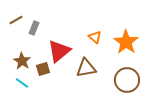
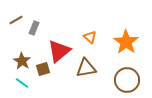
orange triangle: moved 5 px left
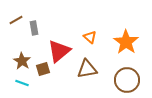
gray rectangle: rotated 32 degrees counterclockwise
brown triangle: moved 1 px right, 1 px down
cyan line: rotated 16 degrees counterclockwise
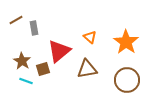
cyan line: moved 4 px right, 2 px up
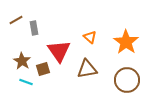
red triangle: rotated 25 degrees counterclockwise
cyan line: moved 1 px down
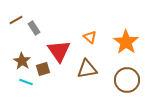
gray rectangle: rotated 24 degrees counterclockwise
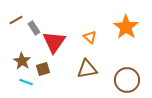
orange star: moved 15 px up
red triangle: moved 5 px left, 9 px up; rotated 10 degrees clockwise
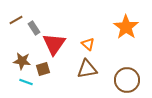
orange triangle: moved 2 px left, 7 px down
red triangle: moved 2 px down
brown star: rotated 24 degrees counterclockwise
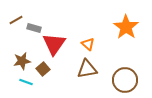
gray rectangle: rotated 40 degrees counterclockwise
brown star: rotated 18 degrees counterclockwise
brown square: rotated 24 degrees counterclockwise
brown circle: moved 2 px left
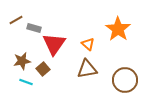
orange star: moved 8 px left, 2 px down
